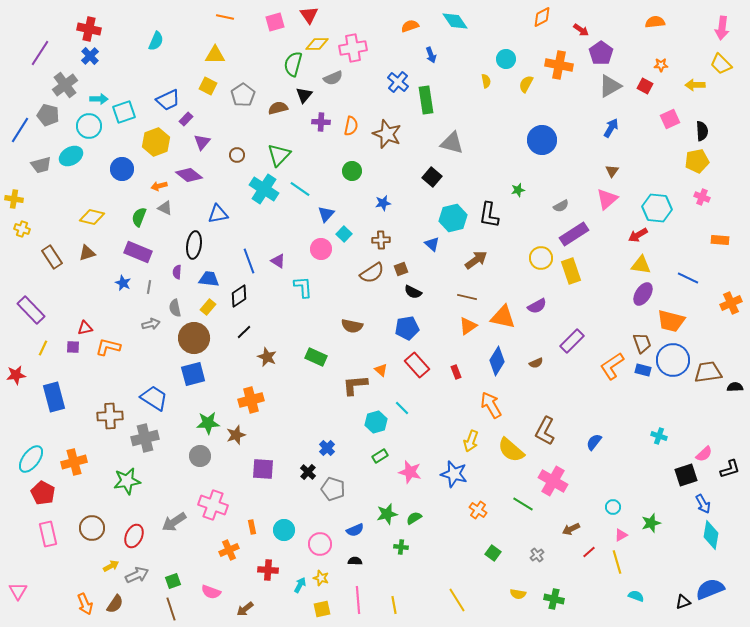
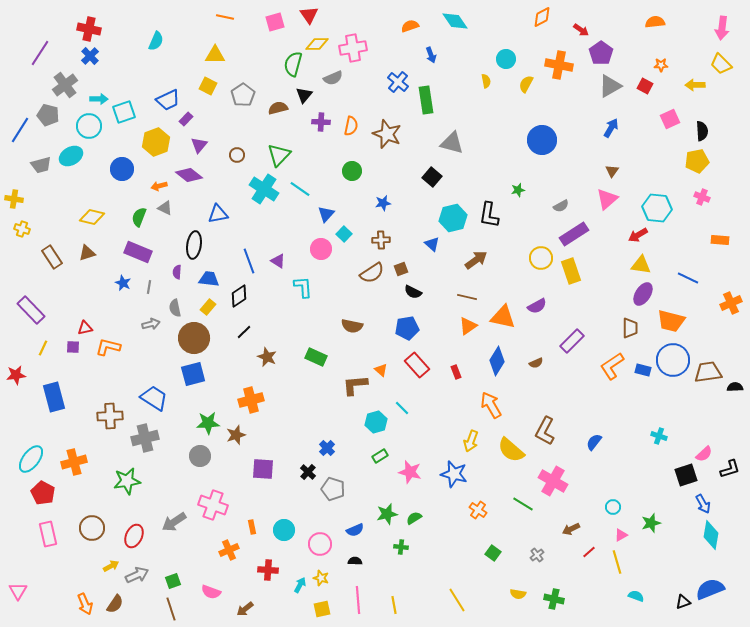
purple triangle at (202, 142): moved 3 px left, 3 px down
brown trapezoid at (642, 343): moved 12 px left, 15 px up; rotated 20 degrees clockwise
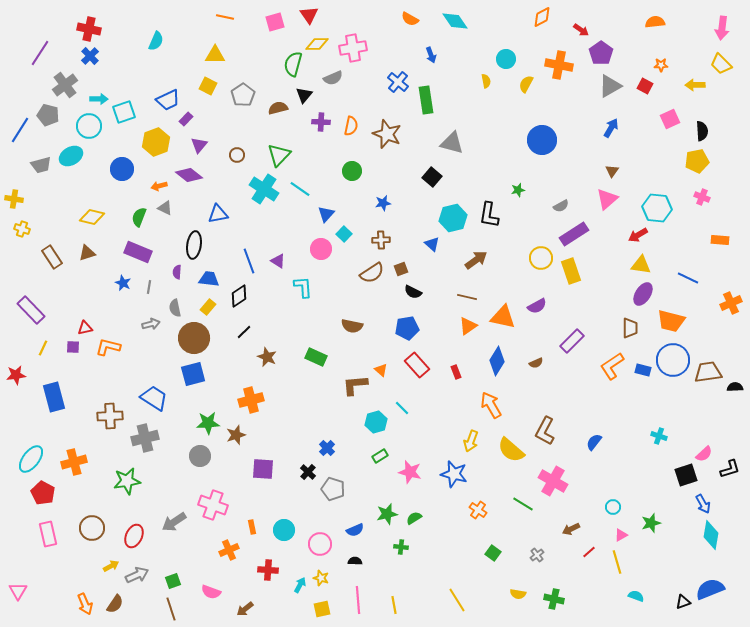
orange semicircle at (410, 26): moved 7 px up; rotated 132 degrees counterclockwise
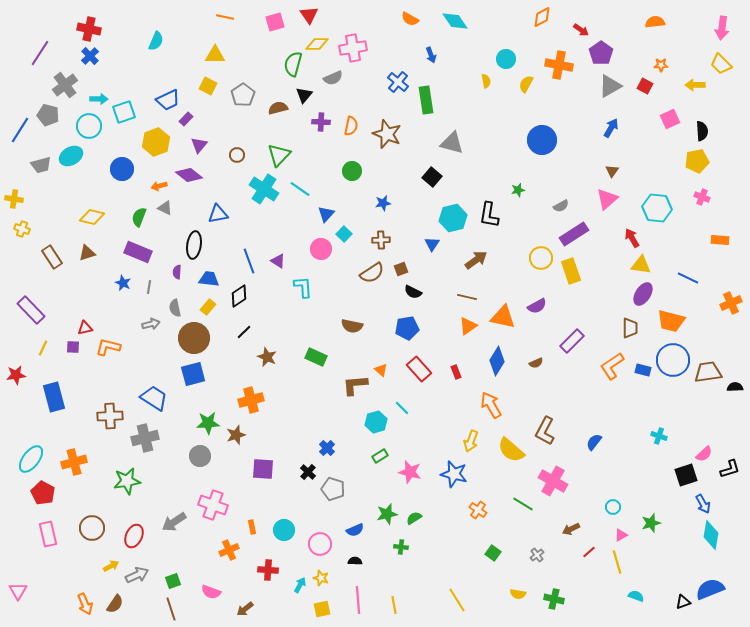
red arrow at (638, 235): moved 6 px left, 3 px down; rotated 90 degrees clockwise
blue triangle at (432, 244): rotated 21 degrees clockwise
red rectangle at (417, 365): moved 2 px right, 4 px down
